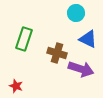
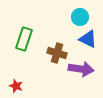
cyan circle: moved 4 px right, 4 px down
purple arrow: rotated 10 degrees counterclockwise
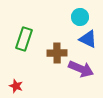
brown cross: rotated 18 degrees counterclockwise
purple arrow: rotated 15 degrees clockwise
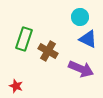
brown cross: moved 9 px left, 2 px up; rotated 30 degrees clockwise
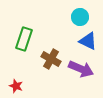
blue triangle: moved 2 px down
brown cross: moved 3 px right, 8 px down
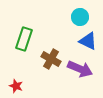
purple arrow: moved 1 px left
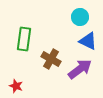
green rectangle: rotated 10 degrees counterclockwise
purple arrow: rotated 60 degrees counterclockwise
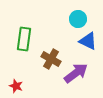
cyan circle: moved 2 px left, 2 px down
purple arrow: moved 4 px left, 4 px down
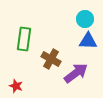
cyan circle: moved 7 px right
blue triangle: rotated 24 degrees counterclockwise
